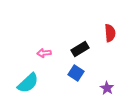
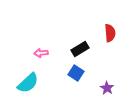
pink arrow: moved 3 px left
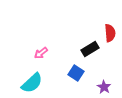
black rectangle: moved 10 px right
pink arrow: rotated 32 degrees counterclockwise
cyan semicircle: moved 4 px right
purple star: moved 3 px left, 1 px up
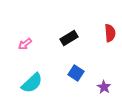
black rectangle: moved 21 px left, 11 px up
pink arrow: moved 16 px left, 9 px up
